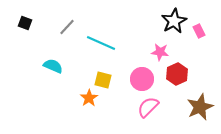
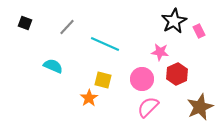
cyan line: moved 4 px right, 1 px down
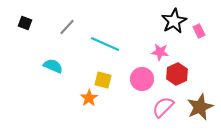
pink semicircle: moved 15 px right
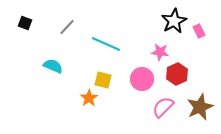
cyan line: moved 1 px right
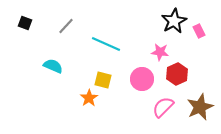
gray line: moved 1 px left, 1 px up
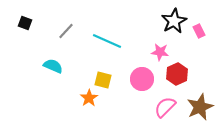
gray line: moved 5 px down
cyan line: moved 1 px right, 3 px up
pink semicircle: moved 2 px right
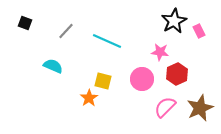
yellow square: moved 1 px down
brown star: moved 1 px down
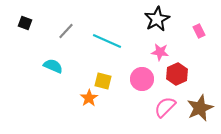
black star: moved 17 px left, 2 px up
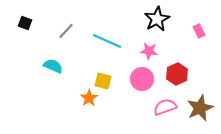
pink star: moved 11 px left, 1 px up
pink semicircle: rotated 25 degrees clockwise
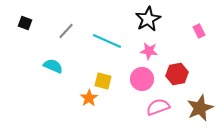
black star: moved 9 px left
red hexagon: rotated 15 degrees clockwise
pink semicircle: moved 7 px left
